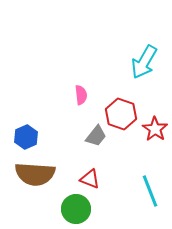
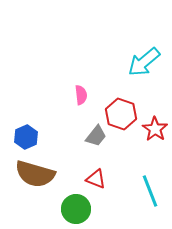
cyan arrow: rotated 20 degrees clockwise
brown semicircle: rotated 12 degrees clockwise
red triangle: moved 6 px right
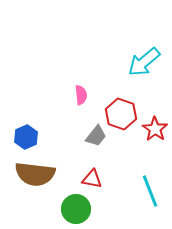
brown semicircle: rotated 9 degrees counterclockwise
red triangle: moved 4 px left; rotated 10 degrees counterclockwise
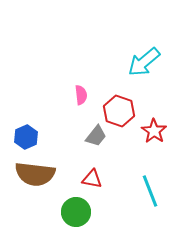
red hexagon: moved 2 px left, 3 px up
red star: moved 1 px left, 2 px down
green circle: moved 3 px down
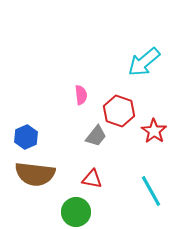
cyan line: moved 1 px right; rotated 8 degrees counterclockwise
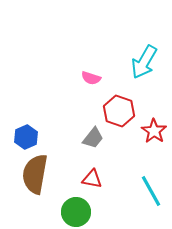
cyan arrow: rotated 20 degrees counterclockwise
pink semicircle: moved 10 px right, 17 px up; rotated 114 degrees clockwise
gray trapezoid: moved 3 px left, 2 px down
brown semicircle: rotated 93 degrees clockwise
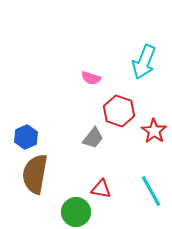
cyan arrow: rotated 8 degrees counterclockwise
red triangle: moved 9 px right, 10 px down
